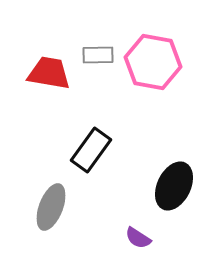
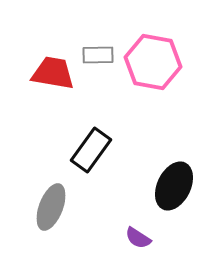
red trapezoid: moved 4 px right
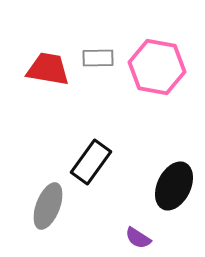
gray rectangle: moved 3 px down
pink hexagon: moved 4 px right, 5 px down
red trapezoid: moved 5 px left, 4 px up
black rectangle: moved 12 px down
gray ellipse: moved 3 px left, 1 px up
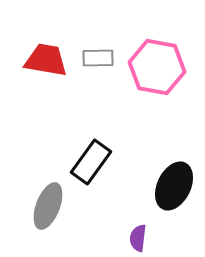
red trapezoid: moved 2 px left, 9 px up
purple semicircle: rotated 64 degrees clockwise
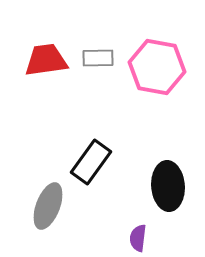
red trapezoid: rotated 18 degrees counterclockwise
black ellipse: moved 6 px left; rotated 30 degrees counterclockwise
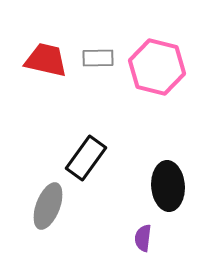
red trapezoid: rotated 21 degrees clockwise
pink hexagon: rotated 4 degrees clockwise
black rectangle: moved 5 px left, 4 px up
purple semicircle: moved 5 px right
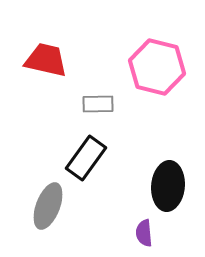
gray rectangle: moved 46 px down
black ellipse: rotated 9 degrees clockwise
purple semicircle: moved 1 px right, 5 px up; rotated 12 degrees counterclockwise
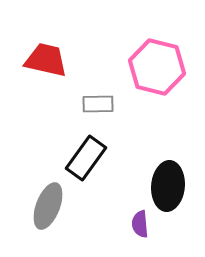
purple semicircle: moved 4 px left, 9 px up
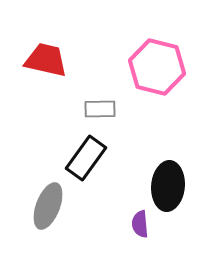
gray rectangle: moved 2 px right, 5 px down
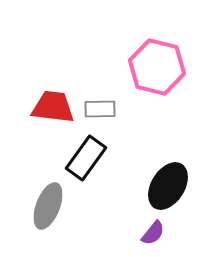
red trapezoid: moved 7 px right, 47 px down; rotated 6 degrees counterclockwise
black ellipse: rotated 27 degrees clockwise
purple semicircle: moved 13 px right, 9 px down; rotated 136 degrees counterclockwise
